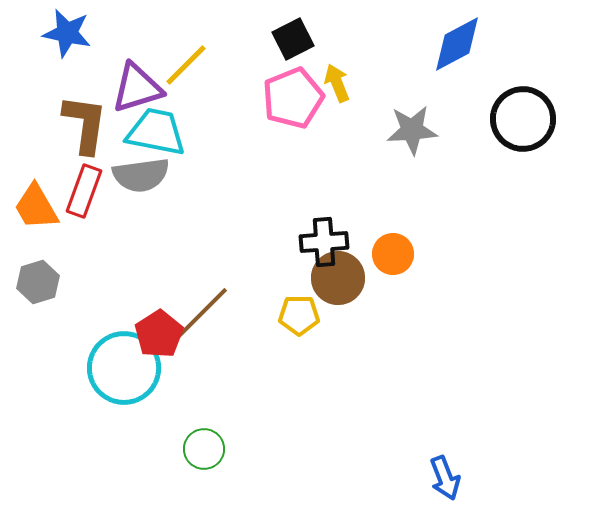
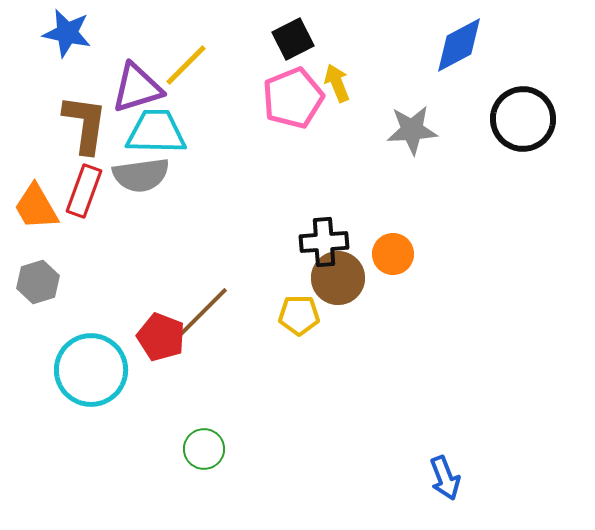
blue diamond: moved 2 px right, 1 px down
cyan trapezoid: rotated 10 degrees counterclockwise
red pentagon: moved 2 px right, 3 px down; rotated 18 degrees counterclockwise
cyan circle: moved 33 px left, 2 px down
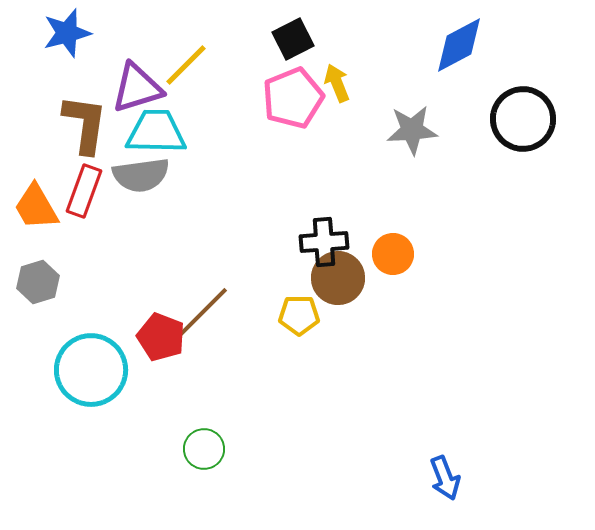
blue star: rotated 27 degrees counterclockwise
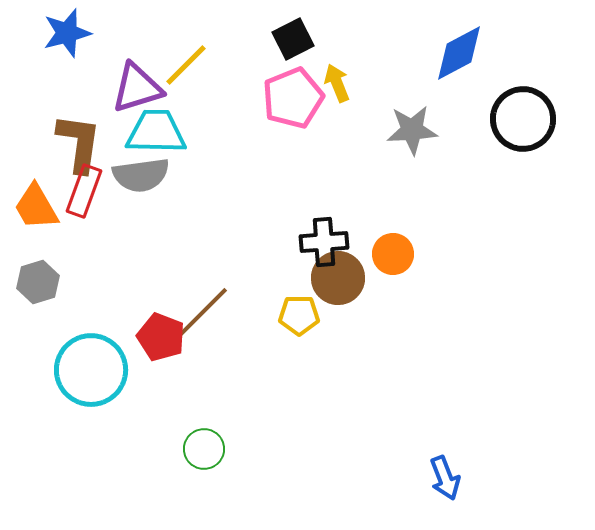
blue diamond: moved 8 px down
brown L-shape: moved 6 px left, 19 px down
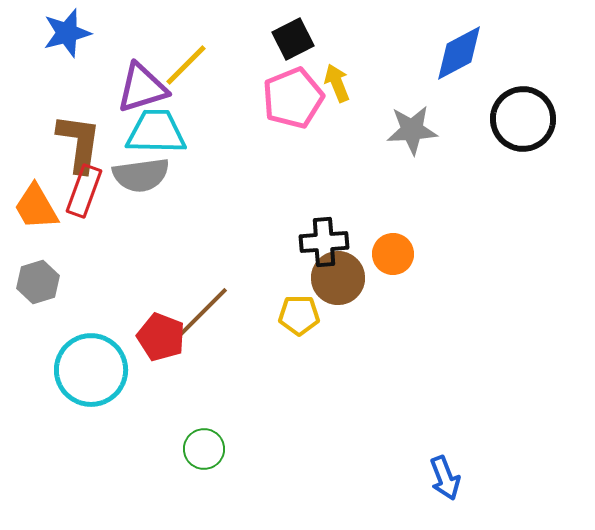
purple triangle: moved 5 px right
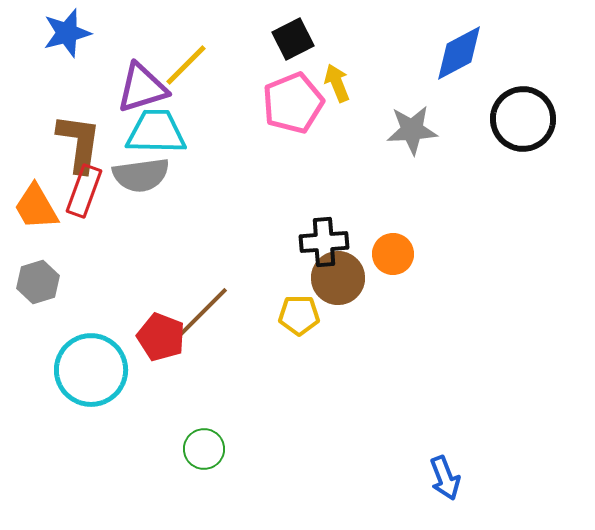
pink pentagon: moved 5 px down
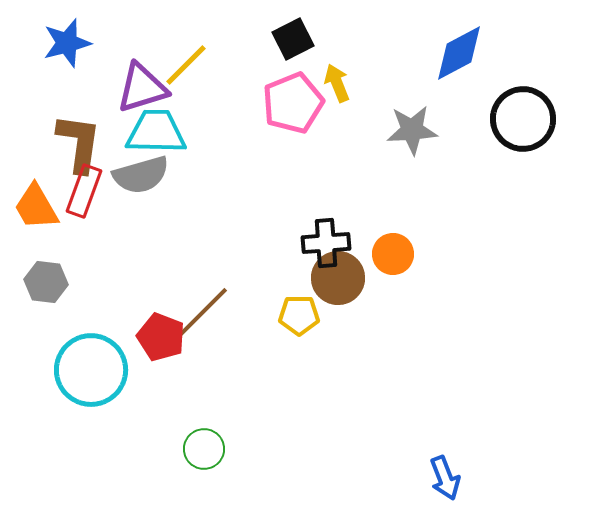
blue star: moved 10 px down
gray semicircle: rotated 8 degrees counterclockwise
black cross: moved 2 px right, 1 px down
gray hexagon: moved 8 px right; rotated 24 degrees clockwise
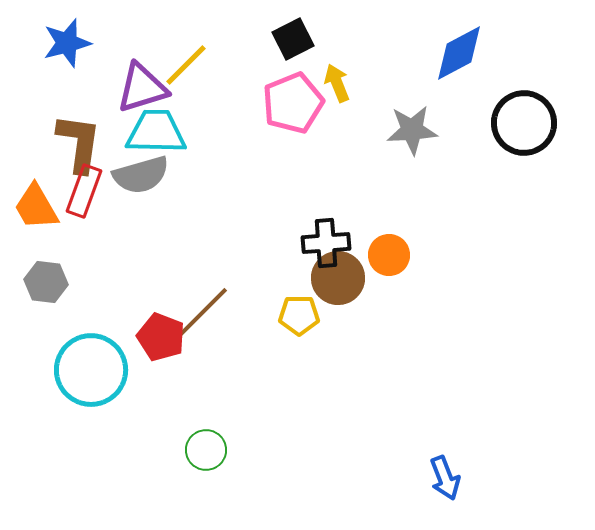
black circle: moved 1 px right, 4 px down
orange circle: moved 4 px left, 1 px down
green circle: moved 2 px right, 1 px down
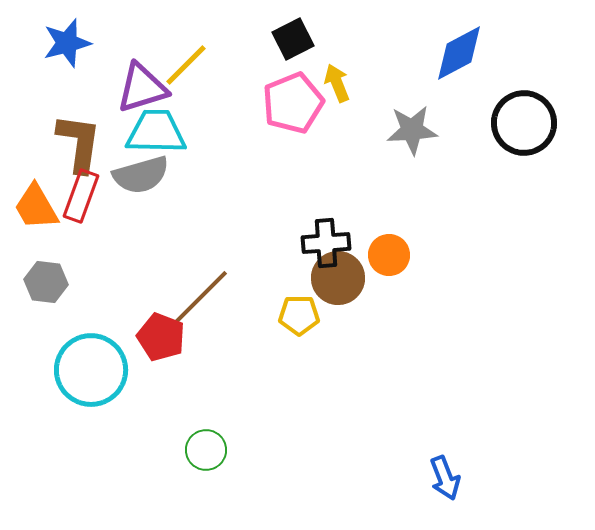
red rectangle: moved 3 px left, 5 px down
brown line: moved 17 px up
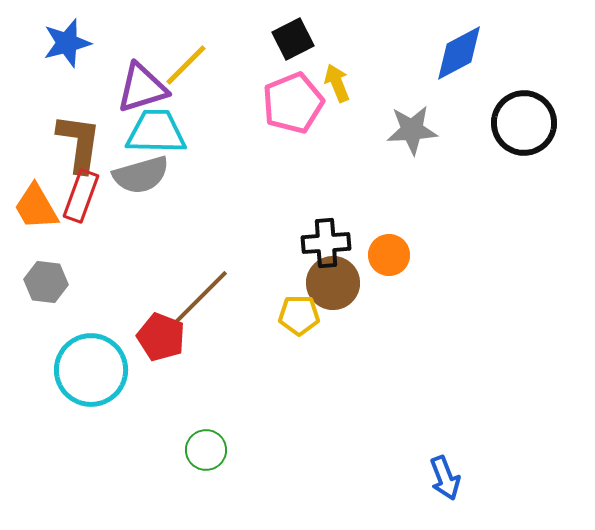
brown circle: moved 5 px left, 5 px down
